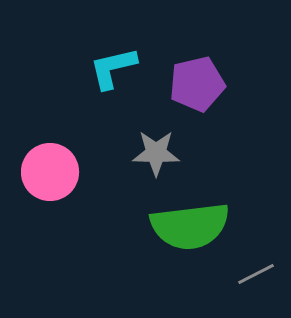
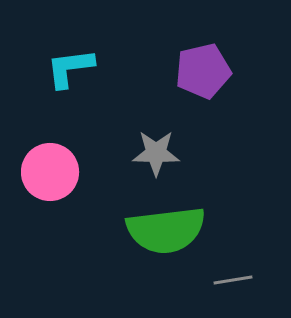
cyan L-shape: moved 43 px left; rotated 6 degrees clockwise
purple pentagon: moved 6 px right, 13 px up
green semicircle: moved 24 px left, 4 px down
gray line: moved 23 px left, 6 px down; rotated 18 degrees clockwise
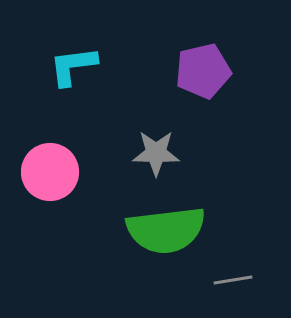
cyan L-shape: moved 3 px right, 2 px up
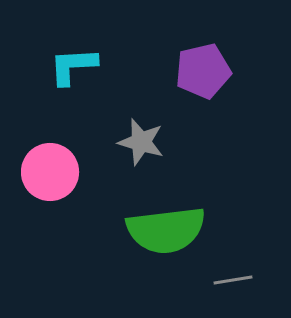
cyan L-shape: rotated 4 degrees clockwise
gray star: moved 15 px left, 11 px up; rotated 15 degrees clockwise
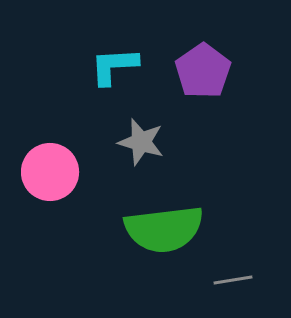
cyan L-shape: moved 41 px right
purple pentagon: rotated 22 degrees counterclockwise
green semicircle: moved 2 px left, 1 px up
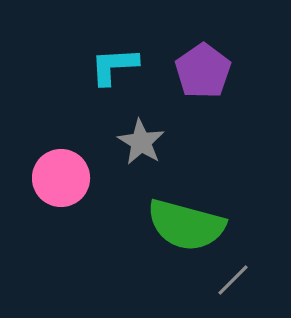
gray star: rotated 15 degrees clockwise
pink circle: moved 11 px right, 6 px down
green semicircle: moved 22 px right, 4 px up; rotated 22 degrees clockwise
gray line: rotated 36 degrees counterclockwise
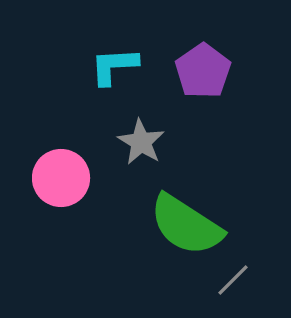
green semicircle: rotated 18 degrees clockwise
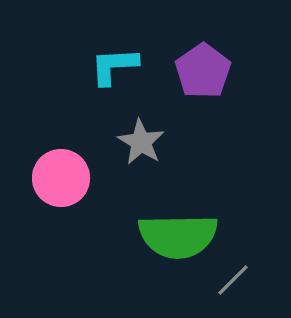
green semicircle: moved 8 px left, 11 px down; rotated 34 degrees counterclockwise
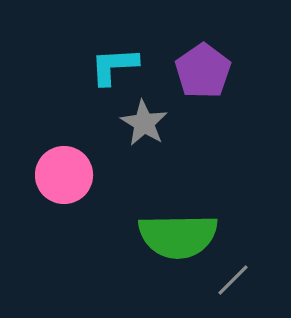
gray star: moved 3 px right, 19 px up
pink circle: moved 3 px right, 3 px up
